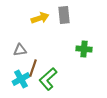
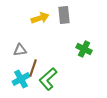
green cross: rotated 21 degrees clockwise
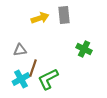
green L-shape: rotated 15 degrees clockwise
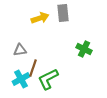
gray rectangle: moved 1 px left, 2 px up
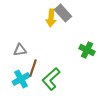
gray rectangle: rotated 36 degrees counterclockwise
yellow arrow: moved 11 px right; rotated 114 degrees clockwise
green cross: moved 3 px right, 1 px down
green L-shape: moved 3 px right; rotated 15 degrees counterclockwise
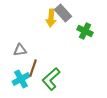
green cross: moved 2 px left, 19 px up
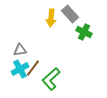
gray rectangle: moved 7 px right, 1 px down
green cross: moved 1 px left, 1 px down
brown line: rotated 18 degrees clockwise
cyan cross: moved 1 px left, 10 px up
